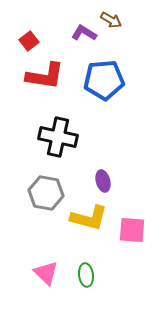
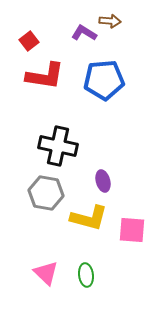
brown arrow: moved 1 px left, 1 px down; rotated 25 degrees counterclockwise
black cross: moved 9 px down
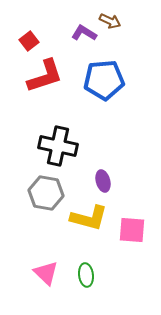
brown arrow: rotated 20 degrees clockwise
red L-shape: rotated 27 degrees counterclockwise
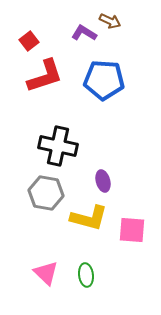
blue pentagon: rotated 9 degrees clockwise
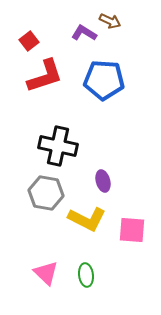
yellow L-shape: moved 2 px left, 1 px down; rotated 12 degrees clockwise
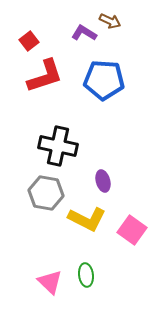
pink square: rotated 32 degrees clockwise
pink triangle: moved 4 px right, 9 px down
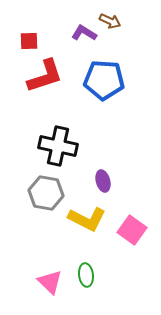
red square: rotated 36 degrees clockwise
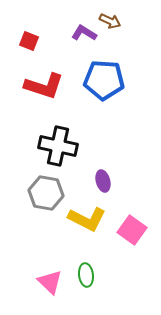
red square: rotated 24 degrees clockwise
red L-shape: moved 1 px left, 10 px down; rotated 36 degrees clockwise
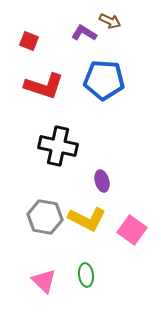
purple ellipse: moved 1 px left
gray hexagon: moved 1 px left, 24 px down
pink triangle: moved 6 px left, 1 px up
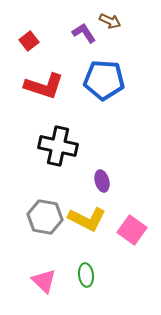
purple L-shape: rotated 25 degrees clockwise
red square: rotated 30 degrees clockwise
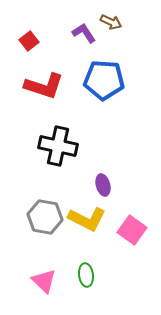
brown arrow: moved 1 px right, 1 px down
purple ellipse: moved 1 px right, 4 px down
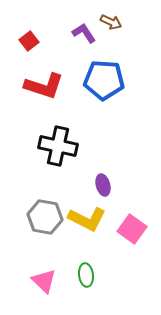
pink square: moved 1 px up
